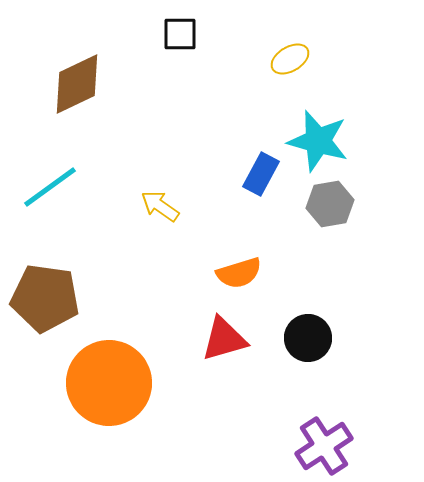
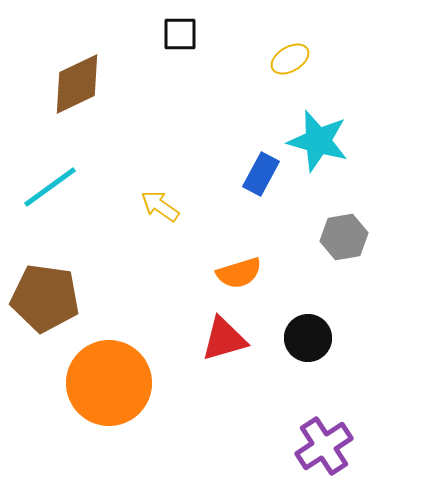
gray hexagon: moved 14 px right, 33 px down
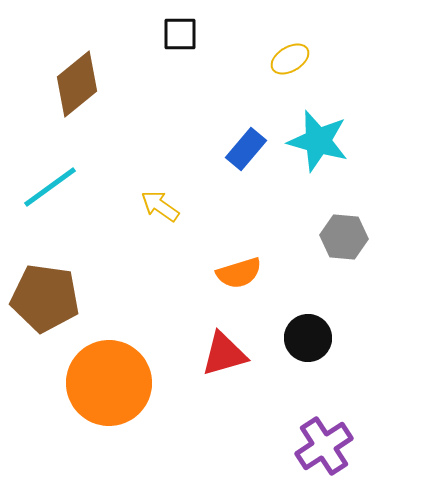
brown diamond: rotated 14 degrees counterclockwise
blue rectangle: moved 15 px left, 25 px up; rotated 12 degrees clockwise
gray hexagon: rotated 15 degrees clockwise
red triangle: moved 15 px down
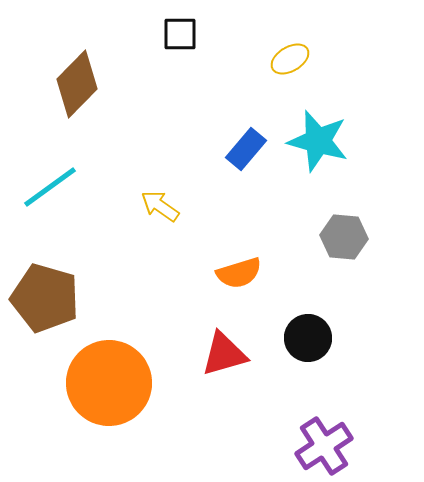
brown diamond: rotated 6 degrees counterclockwise
brown pentagon: rotated 8 degrees clockwise
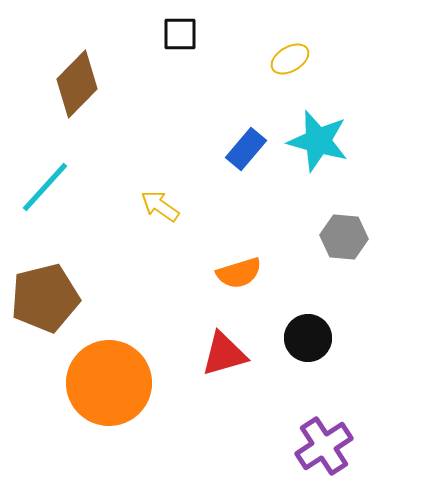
cyan line: moved 5 px left; rotated 12 degrees counterclockwise
brown pentagon: rotated 30 degrees counterclockwise
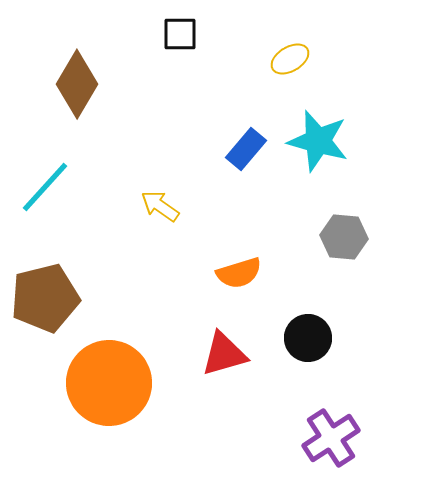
brown diamond: rotated 14 degrees counterclockwise
purple cross: moved 7 px right, 8 px up
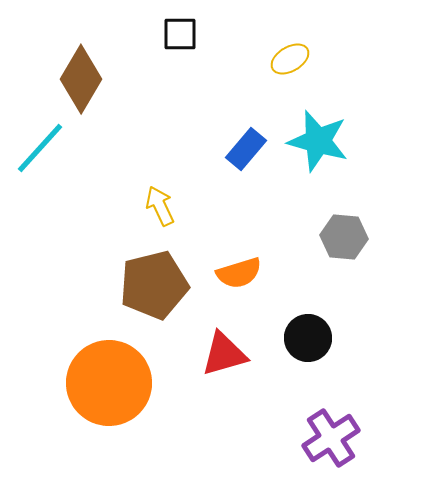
brown diamond: moved 4 px right, 5 px up
cyan line: moved 5 px left, 39 px up
yellow arrow: rotated 30 degrees clockwise
brown pentagon: moved 109 px right, 13 px up
